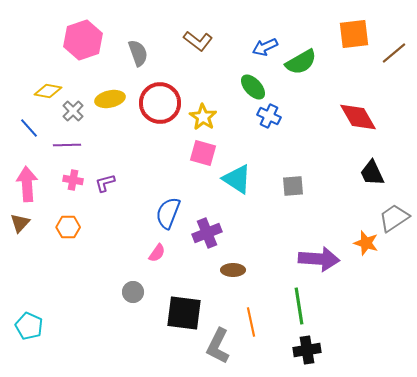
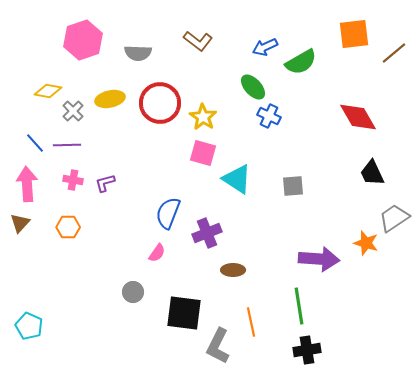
gray semicircle: rotated 112 degrees clockwise
blue line: moved 6 px right, 15 px down
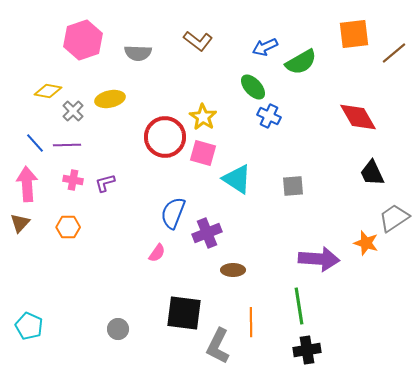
red circle: moved 5 px right, 34 px down
blue semicircle: moved 5 px right
gray circle: moved 15 px left, 37 px down
orange line: rotated 12 degrees clockwise
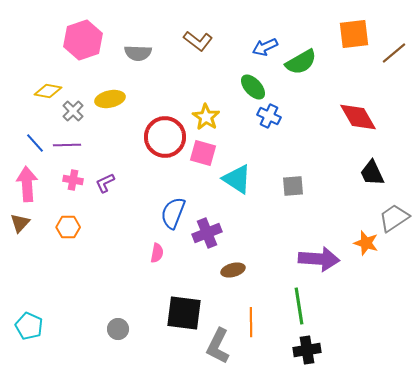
yellow star: moved 3 px right
purple L-shape: rotated 10 degrees counterclockwise
pink semicircle: rotated 24 degrees counterclockwise
brown ellipse: rotated 15 degrees counterclockwise
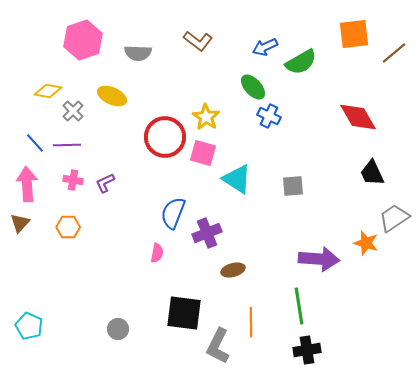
yellow ellipse: moved 2 px right, 3 px up; rotated 36 degrees clockwise
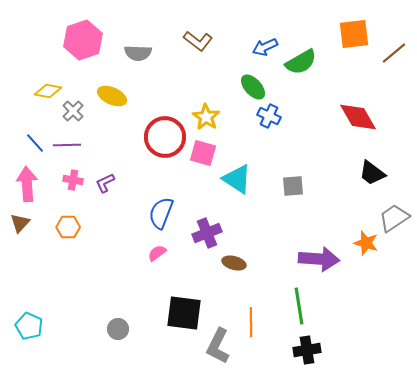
black trapezoid: rotated 28 degrees counterclockwise
blue semicircle: moved 12 px left
pink semicircle: rotated 138 degrees counterclockwise
brown ellipse: moved 1 px right, 7 px up; rotated 30 degrees clockwise
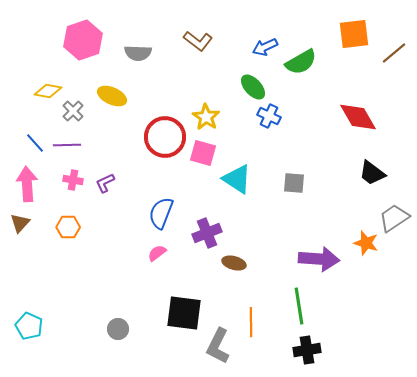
gray square: moved 1 px right, 3 px up; rotated 10 degrees clockwise
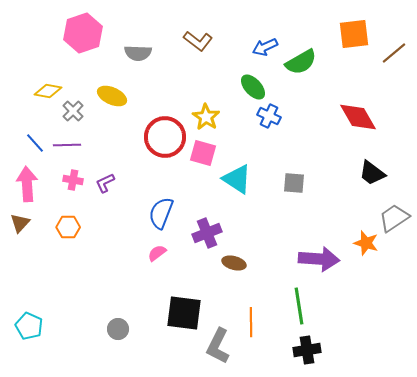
pink hexagon: moved 7 px up
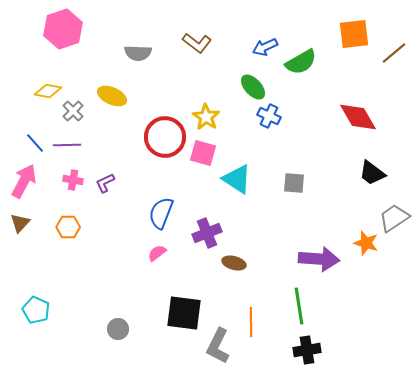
pink hexagon: moved 20 px left, 4 px up
brown L-shape: moved 1 px left, 2 px down
pink arrow: moved 3 px left, 3 px up; rotated 32 degrees clockwise
cyan pentagon: moved 7 px right, 16 px up
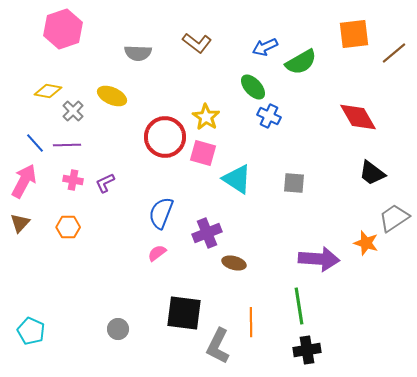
cyan pentagon: moved 5 px left, 21 px down
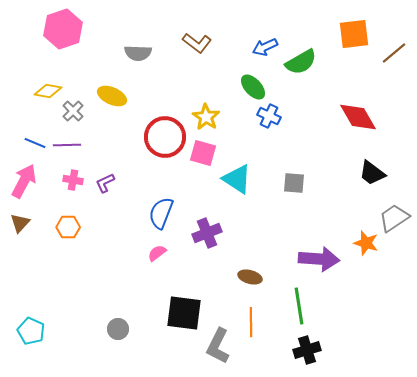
blue line: rotated 25 degrees counterclockwise
brown ellipse: moved 16 px right, 14 px down
black cross: rotated 8 degrees counterclockwise
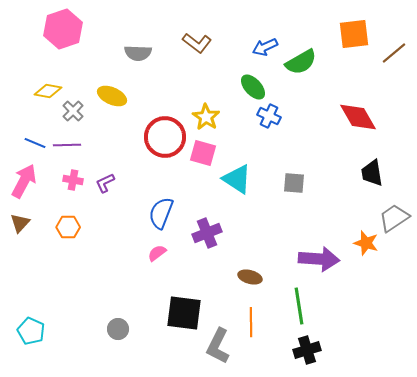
black trapezoid: rotated 44 degrees clockwise
